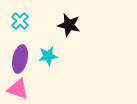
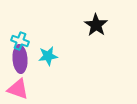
cyan cross: moved 20 px down; rotated 24 degrees counterclockwise
black star: moved 27 px right; rotated 20 degrees clockwise
purple ellipse: rotated 16 degrees counterclockwise
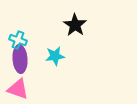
black star: moved 21 px left
cyan cross: moved 2 px left, 1 px up
cyan star: moved 7 px right
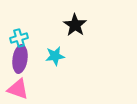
cyan cross: moved 1 px right, 2 px up; rotated 36 degrees counterclockwise
purple ellipse: rotated 12 degrees clockwise
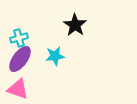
purple ellipse: rotated 28 degrees clockwise
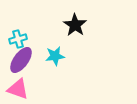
cyan cross: moved 1 px left, 1 px down
purple ellipse: moved 1 px right, 1 px down
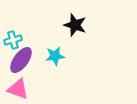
black star: rotated 15 degrees counterclockwise
cyan cross: moved 5 px left, 1 px down
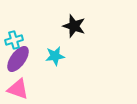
black star: moved 1 px left, 1 px down
cyan cross: moved 1 px right
purple ellipse: moved 3 px left, 1 px up
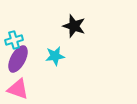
purple ellipse: rotated 8 degrees counterclockwise
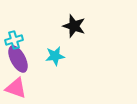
purple ellipse: rotated 56 degrees counterclockwise
pink triangle: moved 2 px left, 1 px up
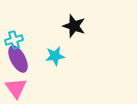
pink triangle: rotated 35 degrees clockwise
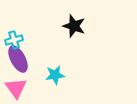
cyan star: moved 19 px down
